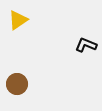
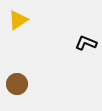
black L-shape: moved 2 px up
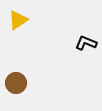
brown circle: moved 1 px left, 1 px up
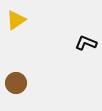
yellow triangle: moved 2 px left
